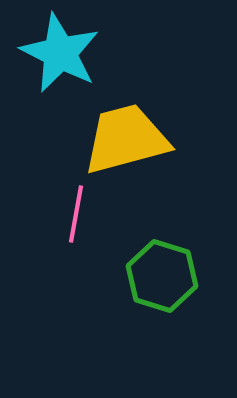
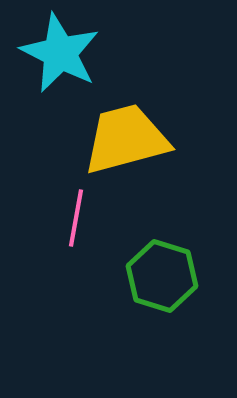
pink line: moved 4 px down
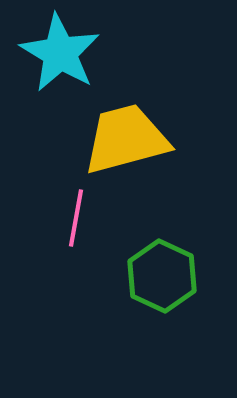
cyan star: rotated 4 degrees clockwise
green hexagon: rotated 8 degrees clockwise
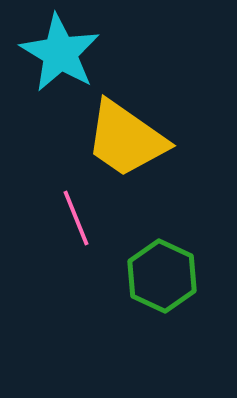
yellow trapezoid: rotated 130 degrees counterclockwise
pink line: rotated 32 degrees counterclockwise
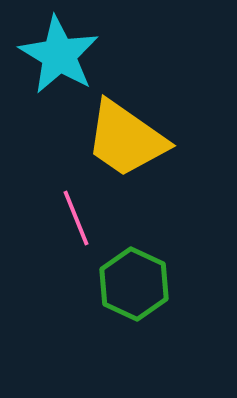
cyan star: moved 1 px left, 2 px down
green hexagon: moved 28 px left, 8 px down
